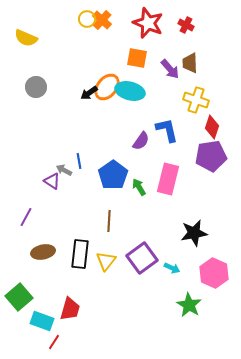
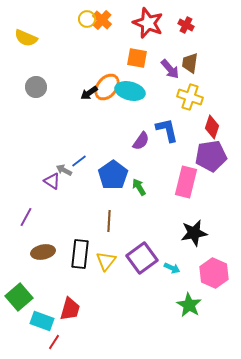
brown trapezoid: rotated 10 degrees clockwise
yellow cross: moved 6 px left, 3 px up
blue line: rotated 63 degrees clockwise
pink rectangle: moved 18 px right, 3 px down
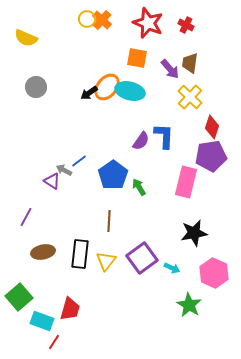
yellow cross: rotated 25 degrees clockwise
blue L-shape: moved 3 px left, 6 px down; rotated 16 degrees clockwise
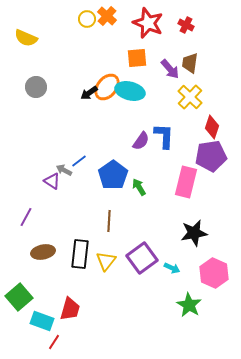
orange cross: moved 5 px right, 4 px up
orange square: rotated 15 degrees counterclockwise
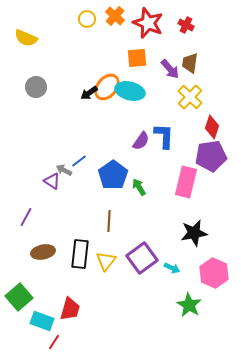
orange cross: moved 8 px right
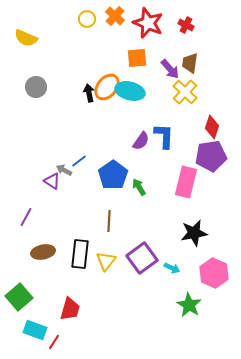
black arrow: rotated 114 degrees clockwise
yellow cross: moved 5 px left, 5 px up
cyan rectangle: moved 7 px left, 9 px down
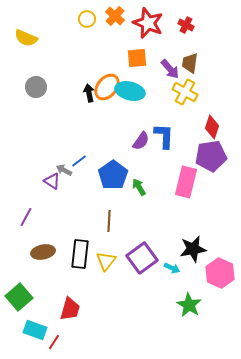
yellow cross: rotated 15 degrees counterclockwise
black star: moved 1 px left, 16 px down
pink hexagon: moved 6 px right
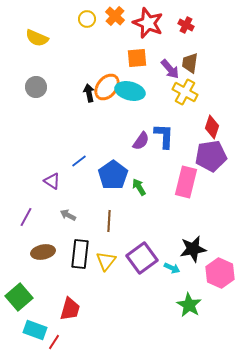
yellow semicircle: moved 11 px right
gray arrow: moved 4 px right, 45 px down
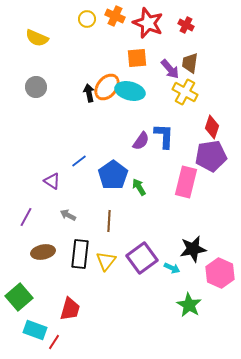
orange cross: rotated 18 degrees counterclockwise
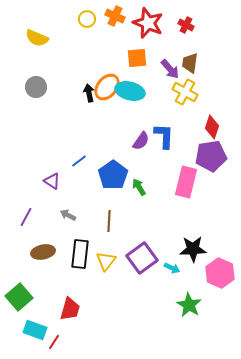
black star: rotated 8 degrees clockwise
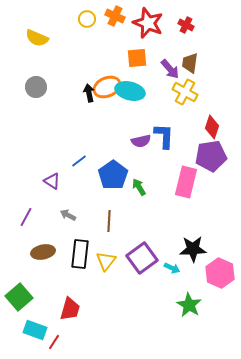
orange ellipse: rotated 28 degrees clockwise
purple semicircle: rotated 42 degrees clockwise
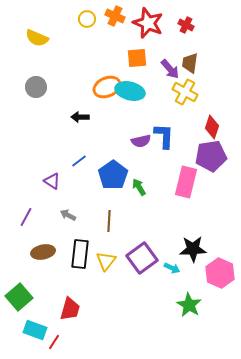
black arrow: moved 9 px left, 24 px down; rotated 78 degrees counterclockwise
